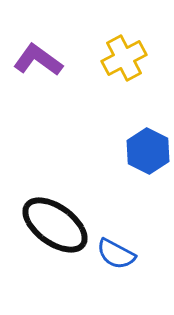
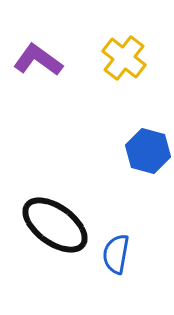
yellow cross: rotated 24 degrees counterclockwise
blue hexagon: rotated 12 degrees counterclockwise
blue semicircle: rotated 72 degrees clockwise
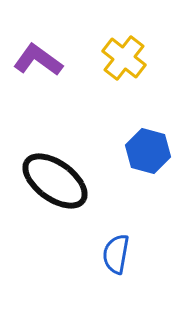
black ellipse: moved 44 px up
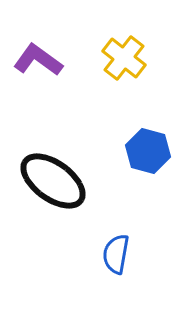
black ellipse: moved 2 px left
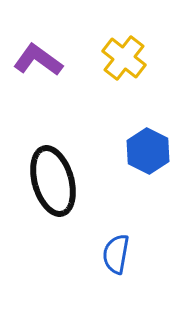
blue hexagon: rotated 12 degrees clockwise
black ellipse: rotated 38 degrees clockwise
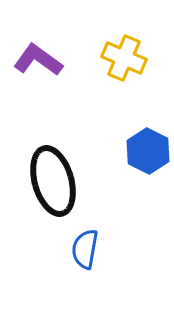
yellow cross: rotated 15 degrees counterclockwise
blue semicircle: moved 31 px left, 5 px up
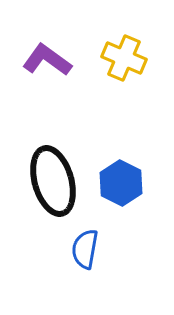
purple L-shape: moved 9 px right
blue hexagon: moved 27 px left, 32 px down
